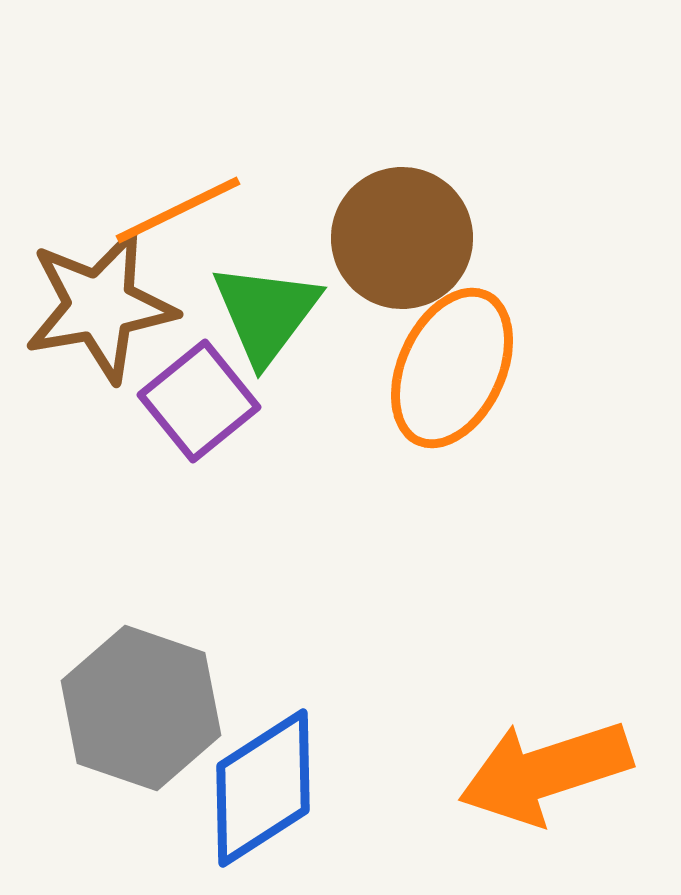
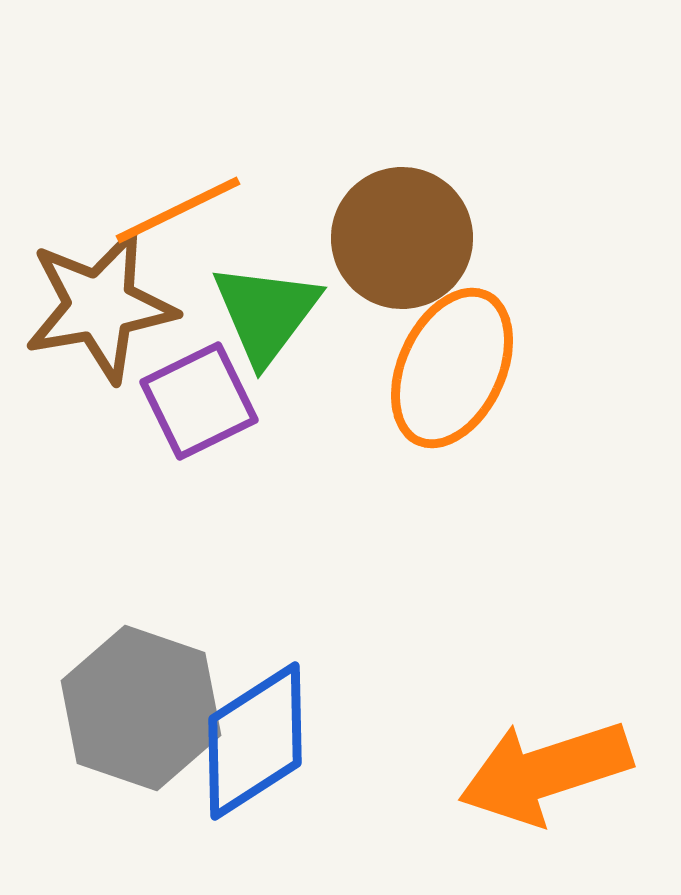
purple square: rotated 13 degrees clockwise
blue diamond: moved 8 px left, 47 px up
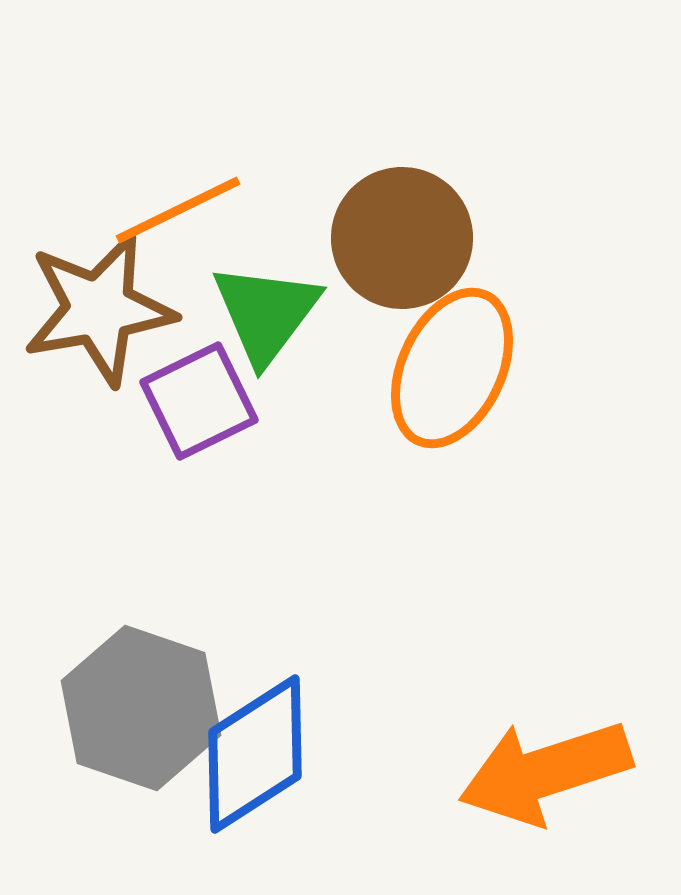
brown star: moved 1 px left, 3 px down
blue diamond: moved 13 px down
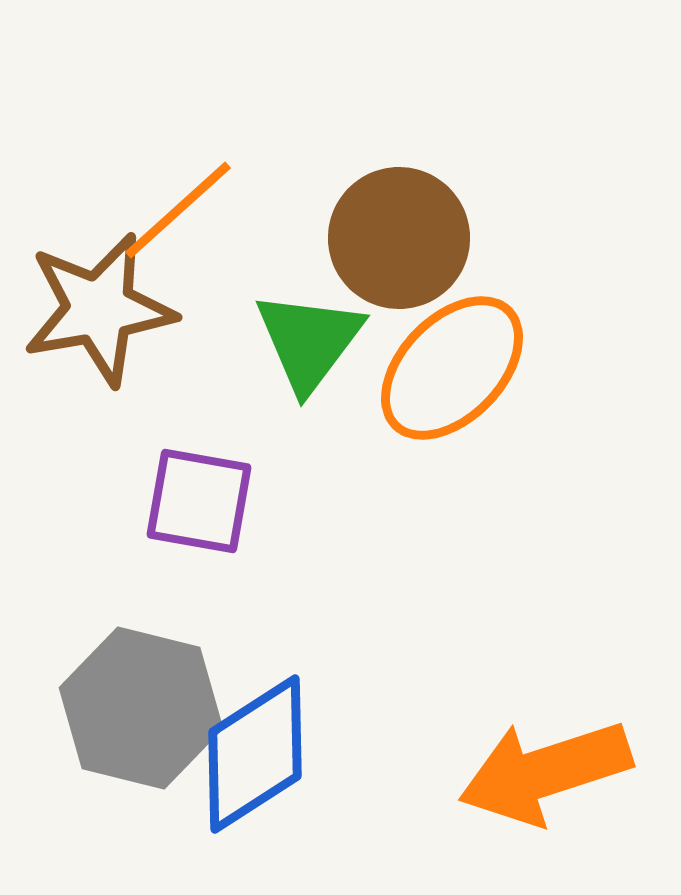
orange line: rotated 16 degrees counterclockwise
brown circle: moved 3 px left
green triangle: moved 43 px right, 28 px down
orange ellipse: rotated 19 degrees clockwise
purple square: moved 100 px down; rotated 36 degrees clockwise
gray hexagon: rotated 5 degrees counterclockwise
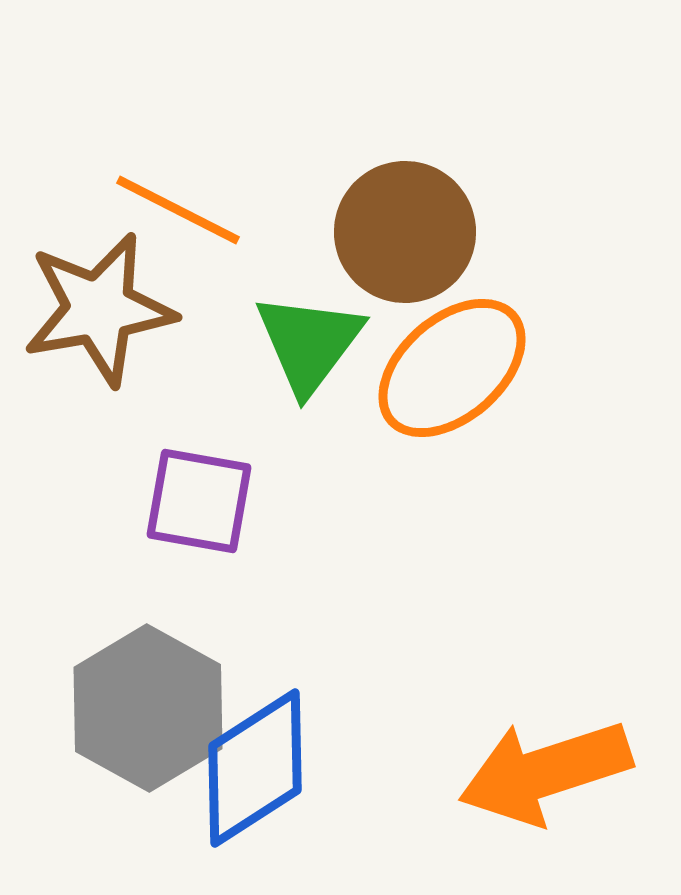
orange line: rotated 69 degrees clockwise
brown circle: moved 6 px right, 6 px up
green triangle: moved 2 px down
orange ellipse: rotated 5 degrees clockwise
gray hexagon: moved 7 px right; rotated 15 degrees clockwise
blue diamond: moved 14 px down
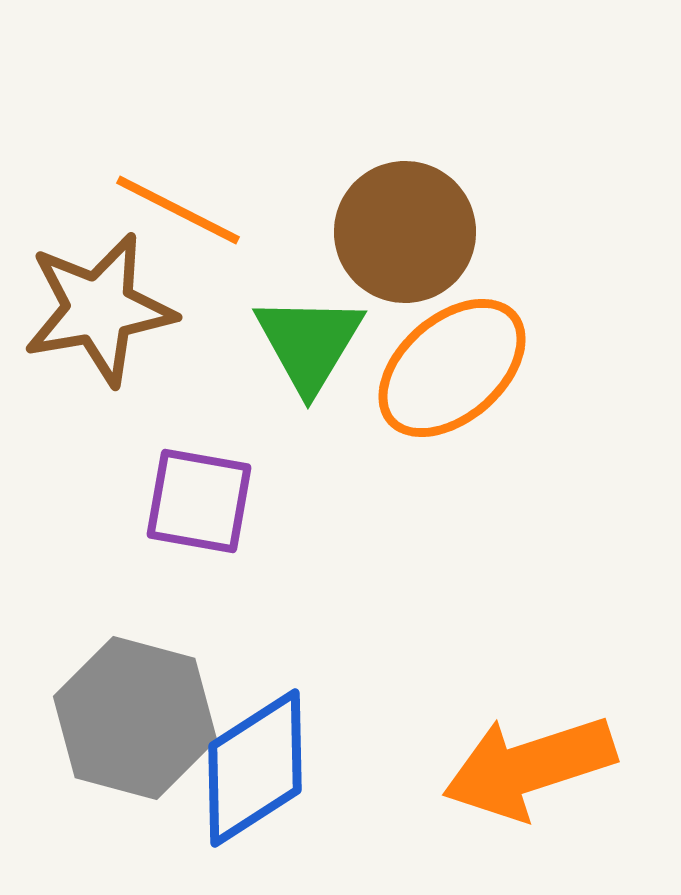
green triangle: rotated 6 degrees counterclockwise
gray hexagon: moved 13 px left, 10 px down; rotated 14 degrees counterclockwise
orange arrow: moved 16 px left, 5 px up
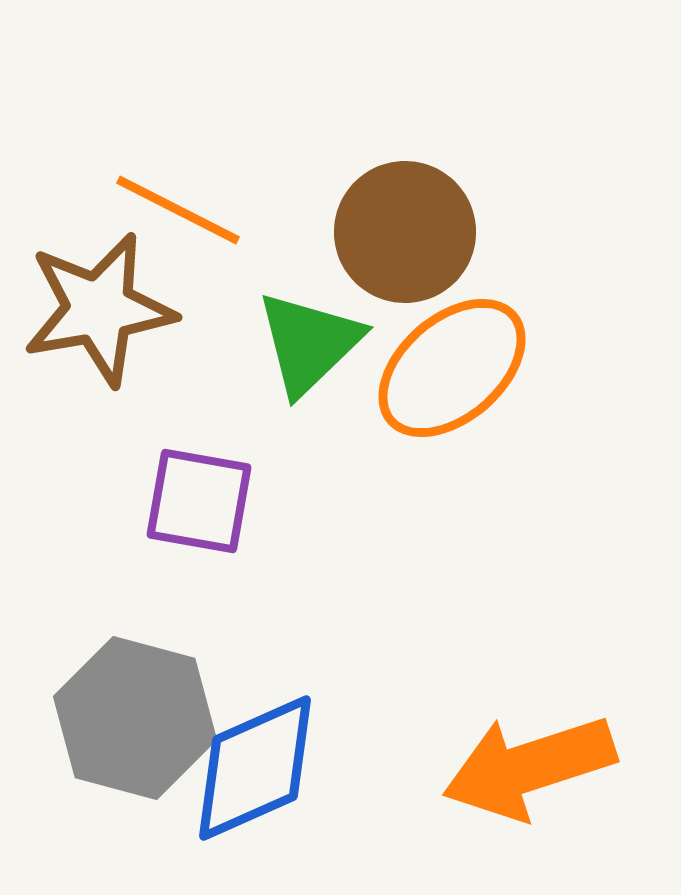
green triangle: rotated 15 degrees clockwise
blue diamond: rotated 9 degrees clockwise
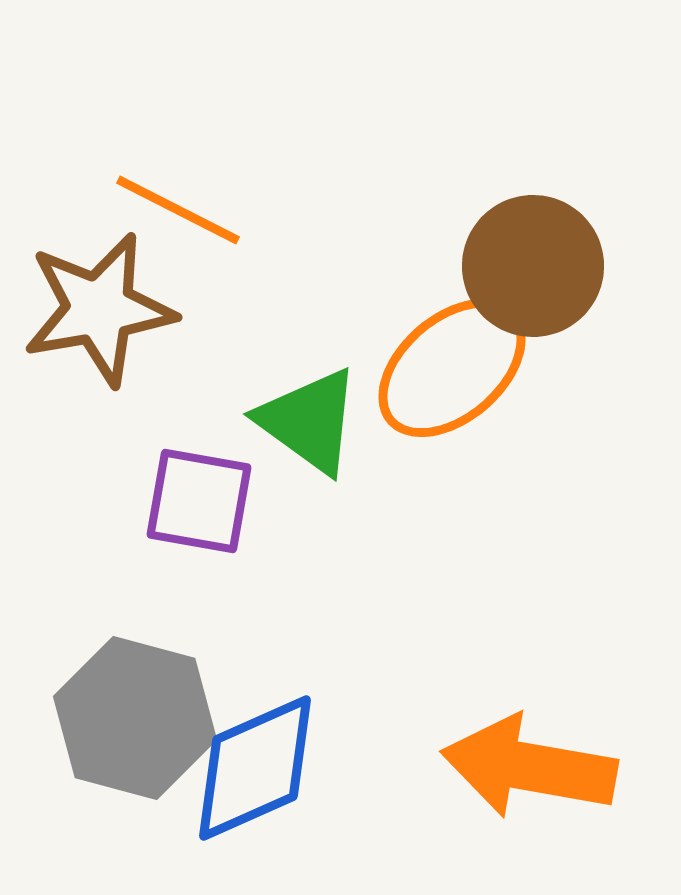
brown circle: moved 128 px right, 34 px down
green triangle: moved 78 px down; rotated 40 degrees counterclockwise
orange arrow: rotated 28 degrees clockwise
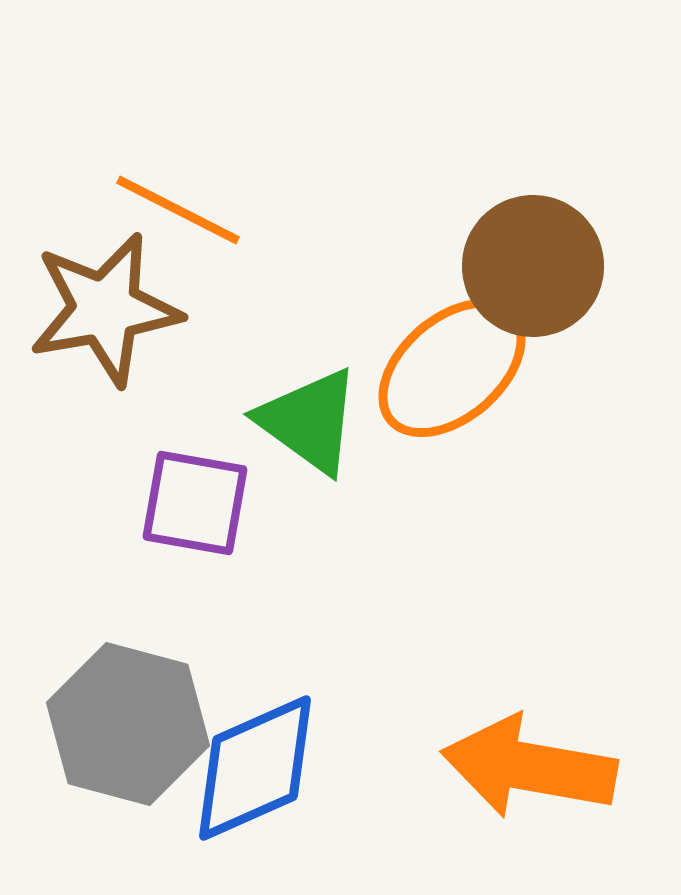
brown star: moved 6 px right
purple square: moved 4 px left, 2 px down
gray hexagon: moved 7 px left, 6 px down
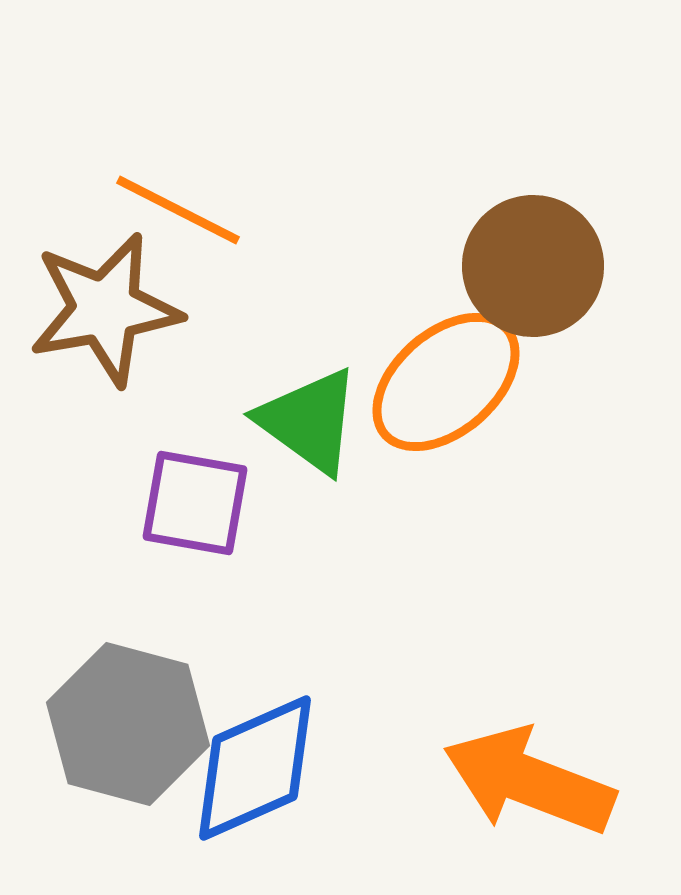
orange ellipse: moved 6 px left, 14 px down
orange arrow: moved 14 px down; rotated 11 degrees clockwise
